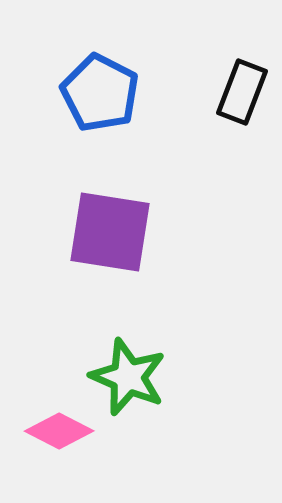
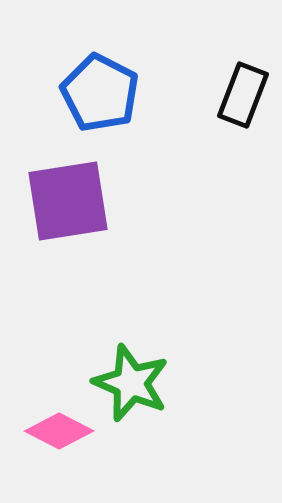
black rectangle: moved 1 px right, 3 px down
purple square: moved 42 px left, 31 px up; rotated 18 degrees counterclockwise
green star: moved 3 px right, 6 px down
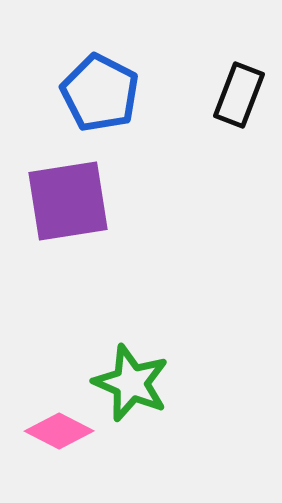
black rectangle: moved 4 px left
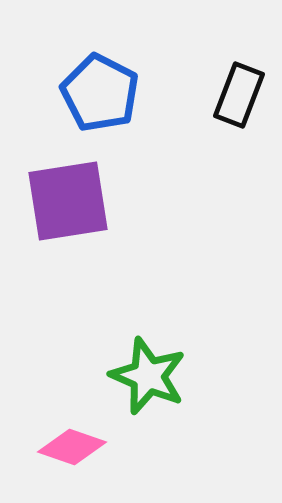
green star: moved 17 px right, 7 px up
pink diamond: moved 13 px right, 16 px down; rotated 8 degrees counterclockwise
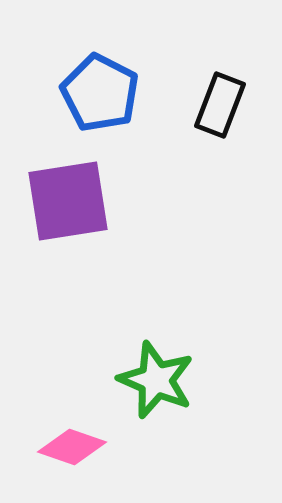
black rectangle: moved 19 px left, 10 px down
green star: moved 8 px right, 4 px down
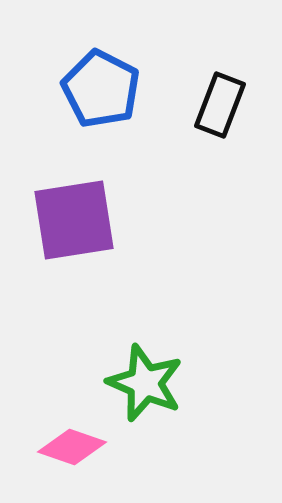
blue pentagon: moved 1 px right, 4 px up
purple square: moved 6 px right, 19 px down
green star: moved 11 px left, 3 px down
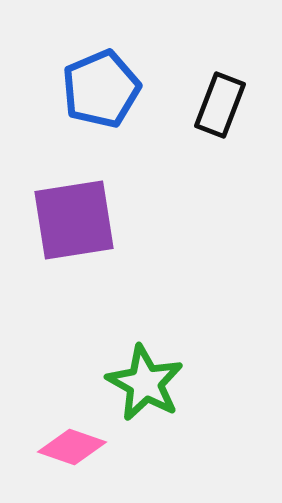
blue pentagon: rotated 22 degrees clockwise
green star: rotated 6 degrees clockwise
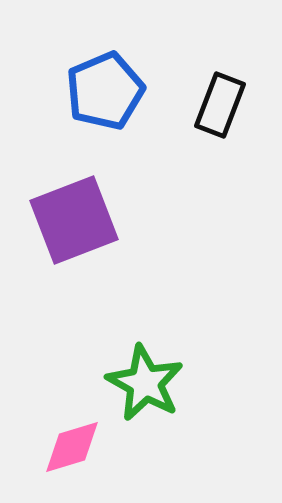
blue pentagon: moved 4 px right, 2 px down
purple square: rotated 12 degrees counterclockwise
pink diamond: rotated 36 degrees counterclockwise
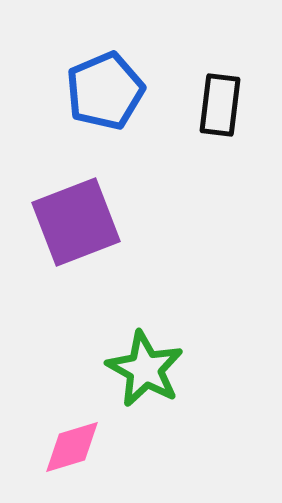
black rectangle: rotated 14 degrees counterclockwise
purple square: moved 2 px right, 2 px down
green star: moved 14 px up
